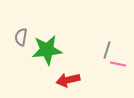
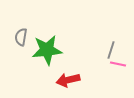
gray line: moved 4 px right
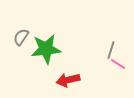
gray semicircle: rotated 24 degrees clockwise
green star: moved 1 px left, 1 px up
pink line: rotated 21 degrees clockwise
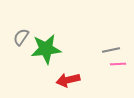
gray line: rotated 60 degrees clockwise
pink line: rotated 35 degrees counterclockwise
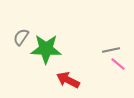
green star: rotated 8 degrees clockwise
pink line: rotated 42 degrees clockwise
red arrow: rotated 40 degrees clockwise
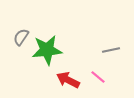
green star: moved 1 px right, 1 px down; rotated 8 degrees counterclockwise
pink line: moved 20 px left, 13 px down
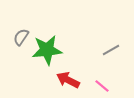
gray line: rotated 18 degrees counterclockwise
pink line: moved 4 px right, 9 px down
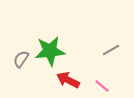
gray semicircle: moved 22 px down
green star: moved 3 px right, 1 px down
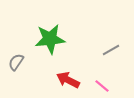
green star: moved 12 px up
gray semicircle: moved 5 px left, 3 px down
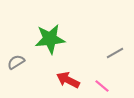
gray line: moved 4 px right, 3 px down
gray semicircle: rotated 24 degrees clockwise
